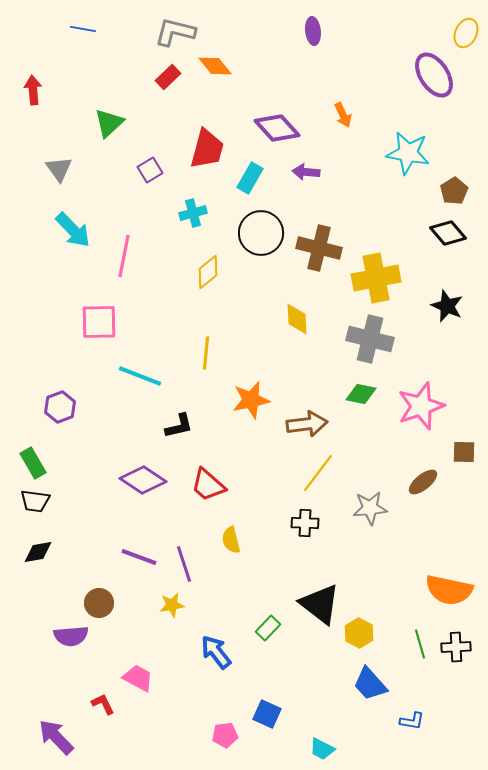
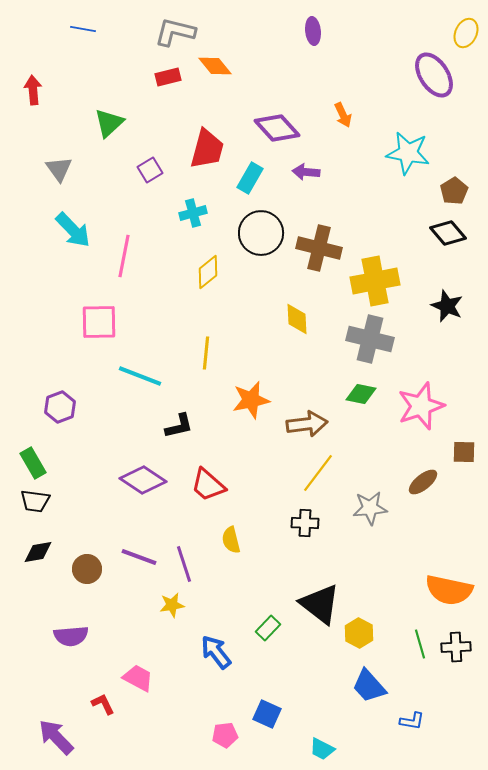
red rectangle at (168, 77): rotated 30 degrees clockwise
yellow cross at (376, 278): moved 1 px left, 3 px down
brown circle at (99, 603): moved 12 px left, 34 px up
blue trapezoid at (370, 684): moved 1 px left, 2 px down
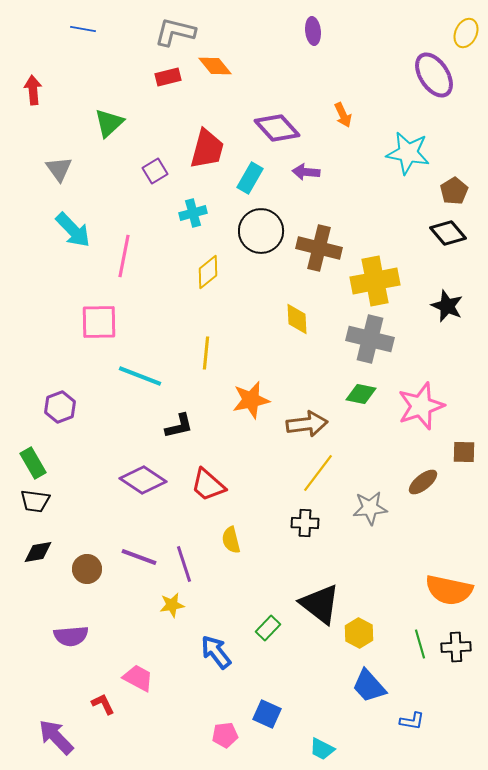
purple square at (150, 170): moved 5 px right, 1 px down
black circle at (261, 233): moved 2 px up
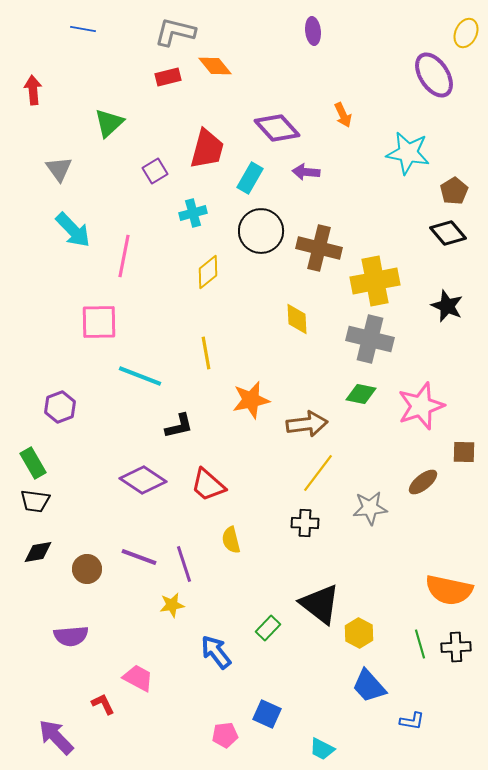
yellow line at (206, 353): rotated 16 degrees counterclockwise
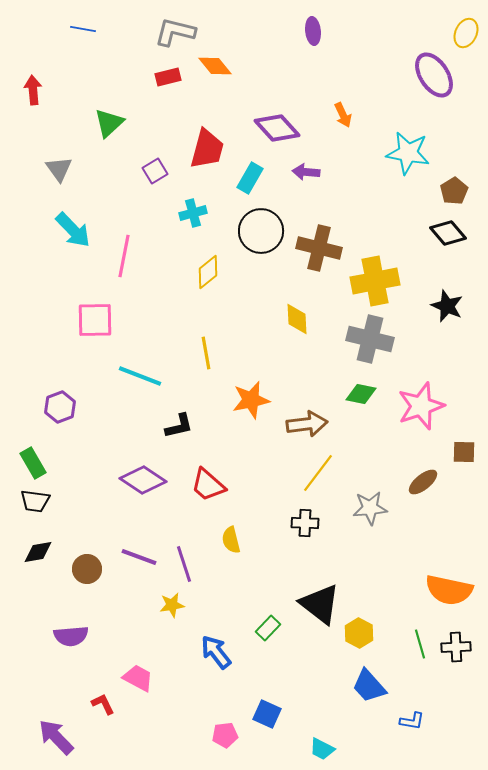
pink square at (99, 322): moved 4 px left, 2 px up
